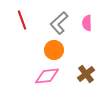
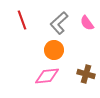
pink semicircle: rotated 35 degrees counterclockwise
brown cross: rotated 36 degrees counterclockwise
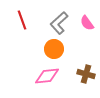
orange circle: moved 1 px up
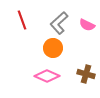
pink semicircle: moved 2 px down; rotated 28 degrees counterclockwise
orange circle: moved 1 px left, 1 px up
pink diamond: rotated 30 degrees clockwise
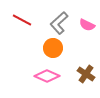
red line: rotated 42 degrees counterclockwise
brown cross: rotated 18 degrees clockwise
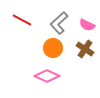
brown cross: moved 1 px left, 25 px up
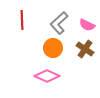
red line: rotated 60 degrees clockwise
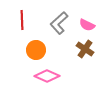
orange circle: moved 17 px left, 2 px down
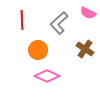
pink semicircle: moved 1 px right, 12 px up
orange circle: moved 2 px right
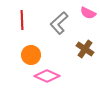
orange circle: moved 7 px left, 5 px down
